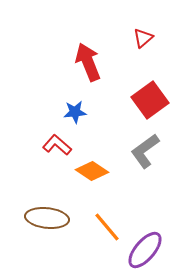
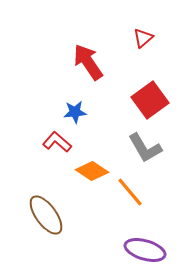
red arrow: rotated 12 degrees counterclockwise
red L-shape: moved 3 px up
gray L-shape: moved 3 px up; rotated 84 degrees counterclockwise
brown ellipse: moved 1 px left, 3 px up; rotated 48 degrees clockwise
orange line: moved 23 px right, 35 px up
purple ellipse: rotated 66 degrees clockwise
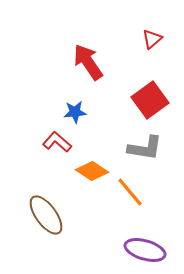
red triangle: moved 9 px right, 1 px down
gray L-shape: rotated 51 degrees counterclockwise
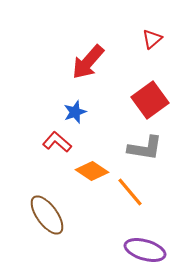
red arrow: rotated 105 degrees counterclockwise
blue star: rotated 15 degrees counterclockwise
brown ellipse: moved 1 px right
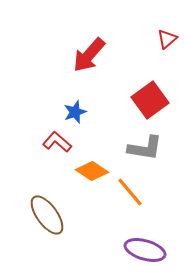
red triangle: moved 15 px right
red arrow: moved 1 px right, 7 px up
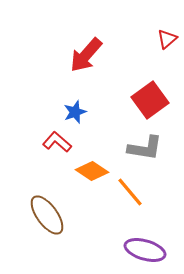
red arrow: moved 3 px left
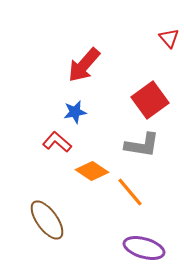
red triangle: moved 2 px right, 1 px up; rotated 30 degrees counterclockwise
red arrow: moved 2 px left, 10 px down
blue star: rotated 10 degrees clockwise
gray L-shape: moved 3 px left, 3 px up
brown ellipse: moved 5 px down
purple ellipse: moved 1 px left, 2 px up
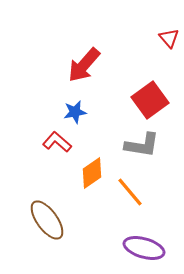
orange diamond: moved 2 px down; rotated 68 degrees counterclockwise
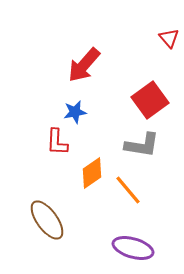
red L-shape: rotated 128 degrees counterclockwise
orange line: moved 2 px left, 2 px up
purple ellipse: moved 11 px left
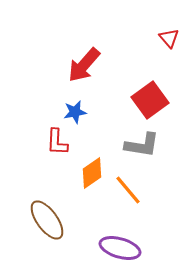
purple ellipse: moved 13 px left
